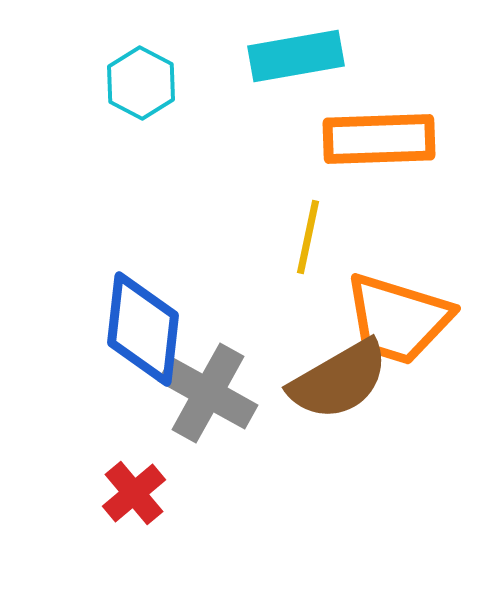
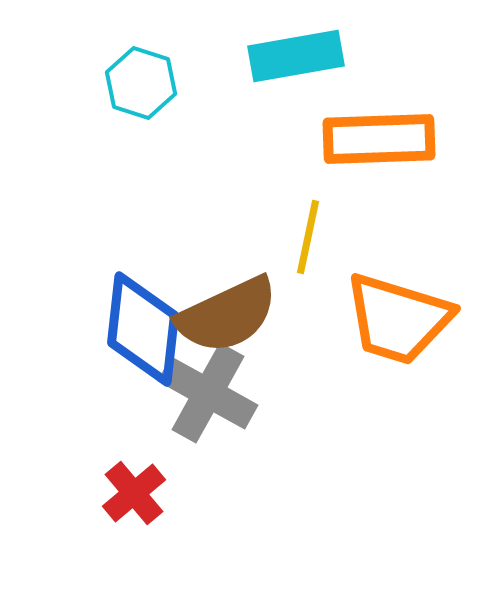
cyan hexagon: rotated 10 degrees counterclockwise
brown semicircle: moved 112 px left, 65 px up; rotated 5 degrees clockwise
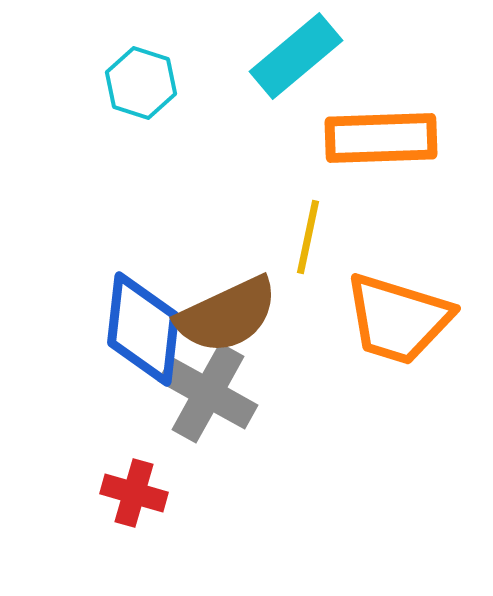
cyan rectangle: rotated 30 degrees counterclockwise
orange rectangle: moved 2 px right, 1 px up
red cross: rotated 34 degrees counterclockwise
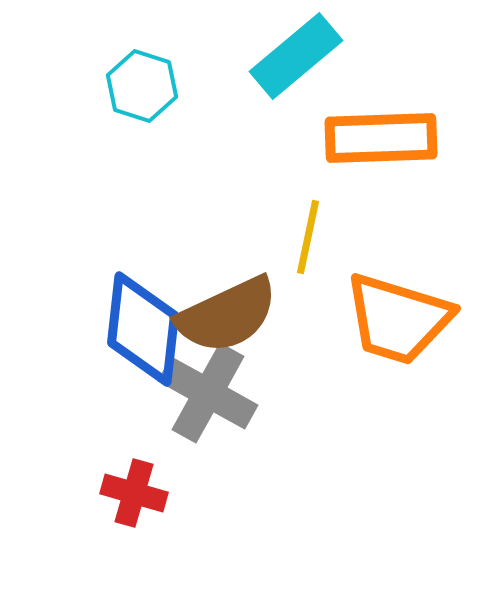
cyan hexagon: moved 1 px right, 3 px down
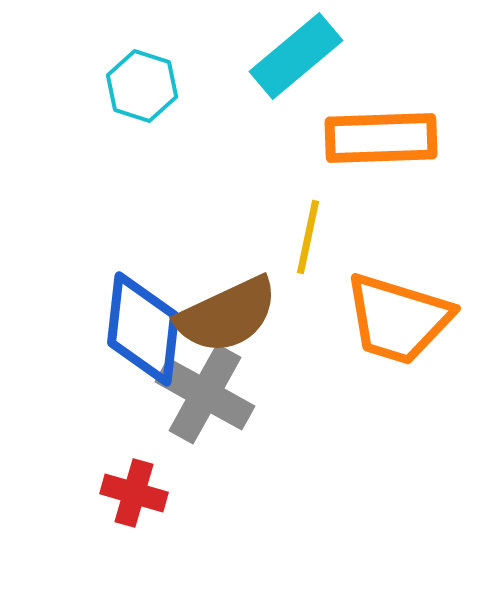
gray cross: moved 3 px left, 1 px down
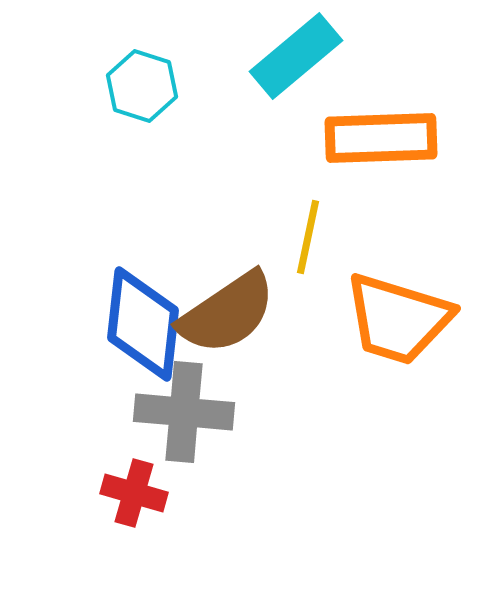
brown semicircle: moved 2 px up; rotated 9 degrees counterclockwise
blue diamond: moved 5 px up
gray cross: moved 21 px left, 18 px down; rotated 24 degrees counterclockwise
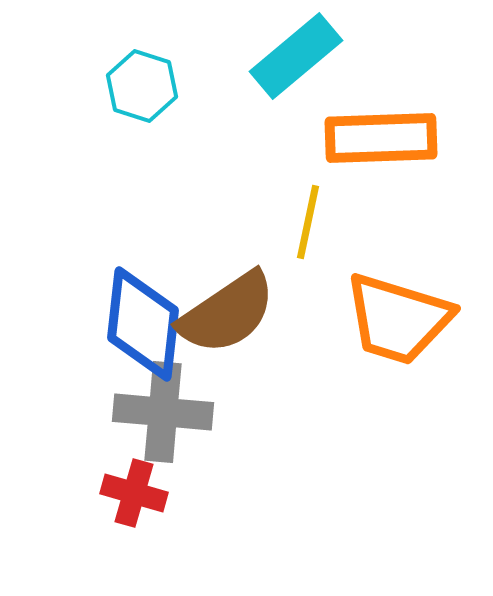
yellow line: moved 15 px up
gray cross: moved 21 px left
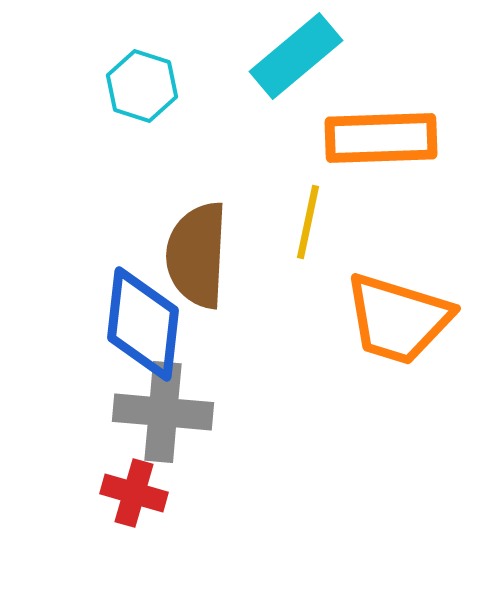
brown semicircle: moved 30 px left, 58 px up; rotated 127 degrees clockwise
